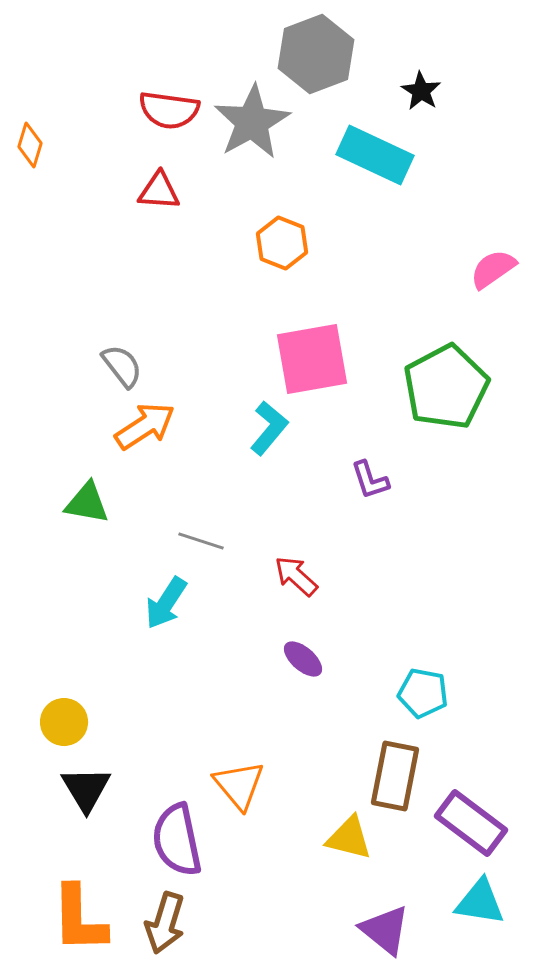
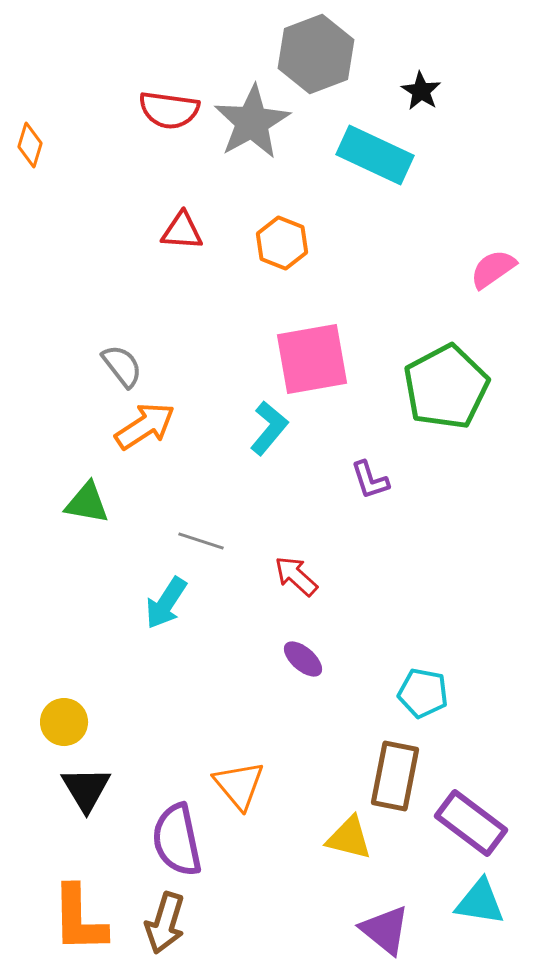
red triangle: moved 23 px right, 40 px down
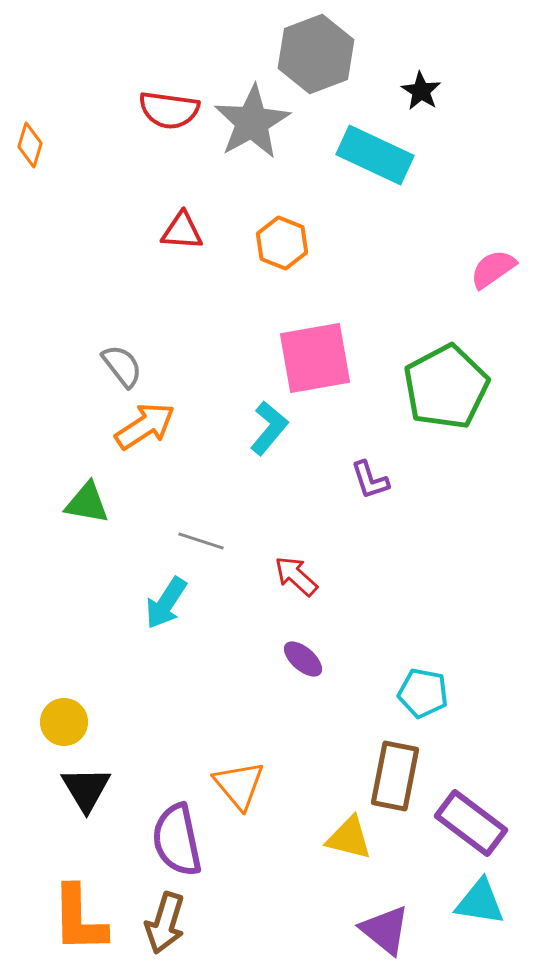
pink square: moved 3 px right, 1 px up
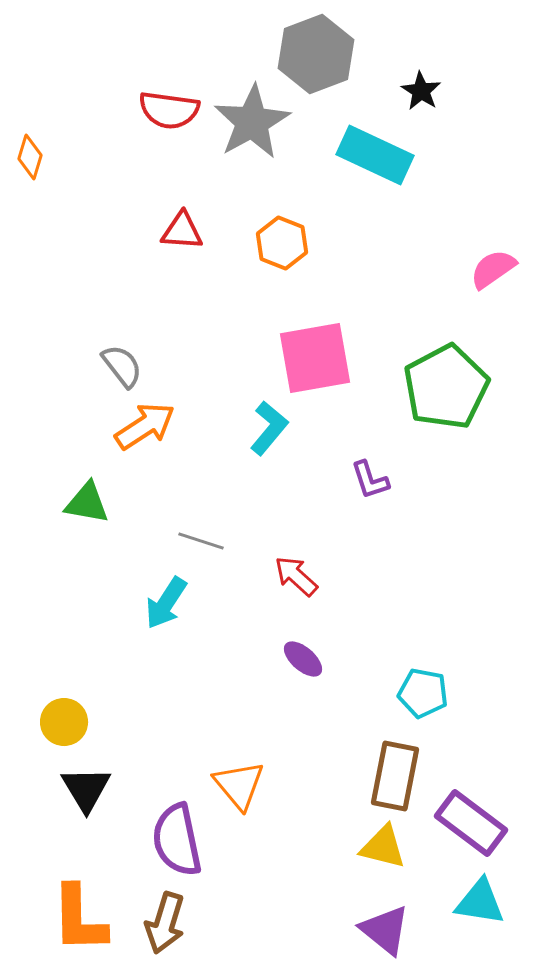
orange diamond: moved 12 px down
yellow triangle: moved 34 px right, 9 px down
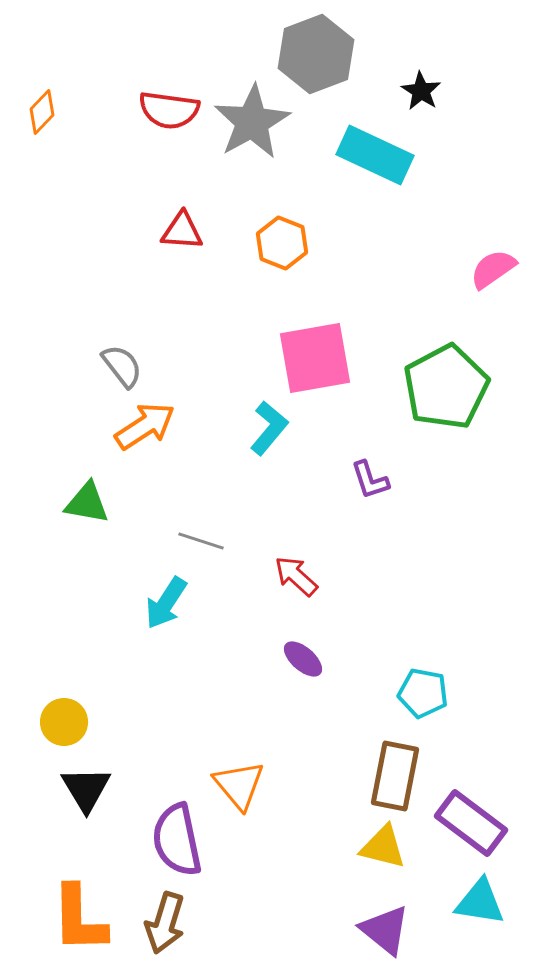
orange diamond: moved 12 px right, 45 px up; rotated 27 degrees clockwise
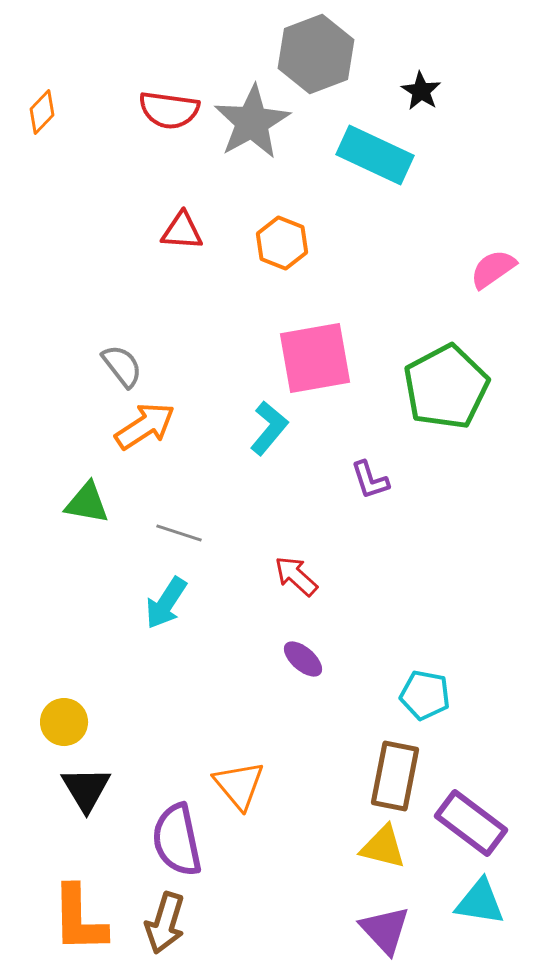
gray line: moved 22 px left, 8 px up
cyan pentagon: moved 2 px right, 2 px down
purple triangle: rotated 8 degrees clockwise
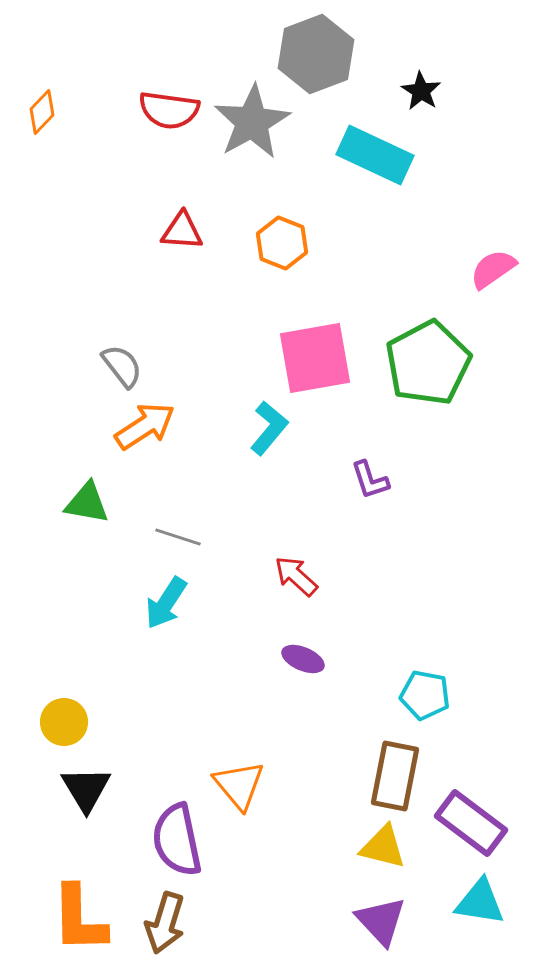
green pentagon: moved 18 px left, 24 px up
gray line: moved 1 px left, 4 px down
purple ellipse: rotated 18 degrees counterclockwise
purple triangle: moved 4 px left, 9 px up
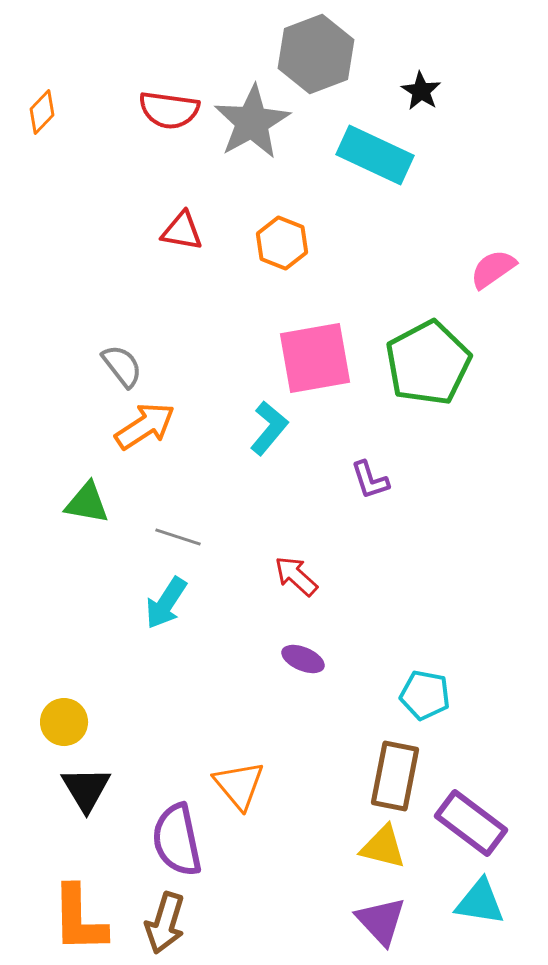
red triangle: rotated 6 degrees clockwise
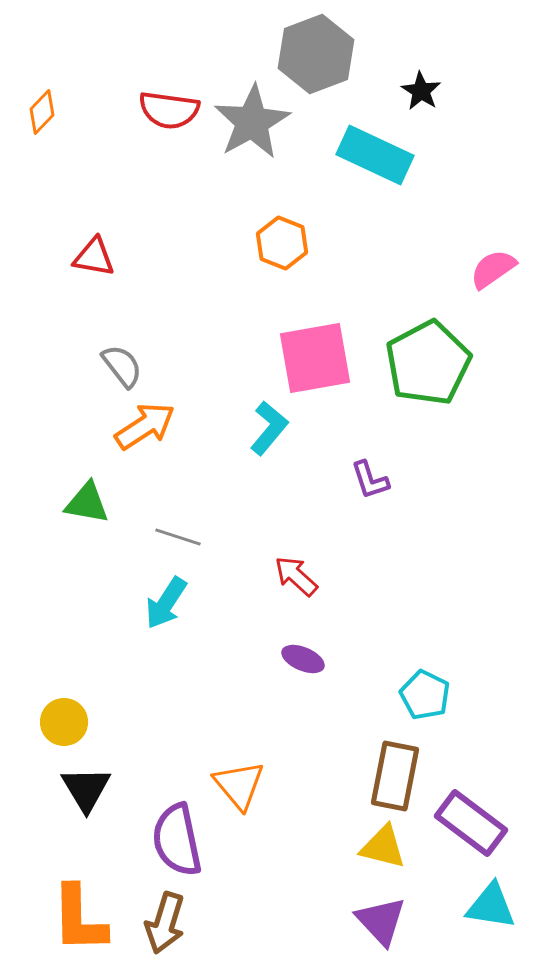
red triangle: moved 88 px left, 26 px down
cyan pentagon: rotated 15 degrees clockwise
cyan triangle: moved 11 px right, 4 px down
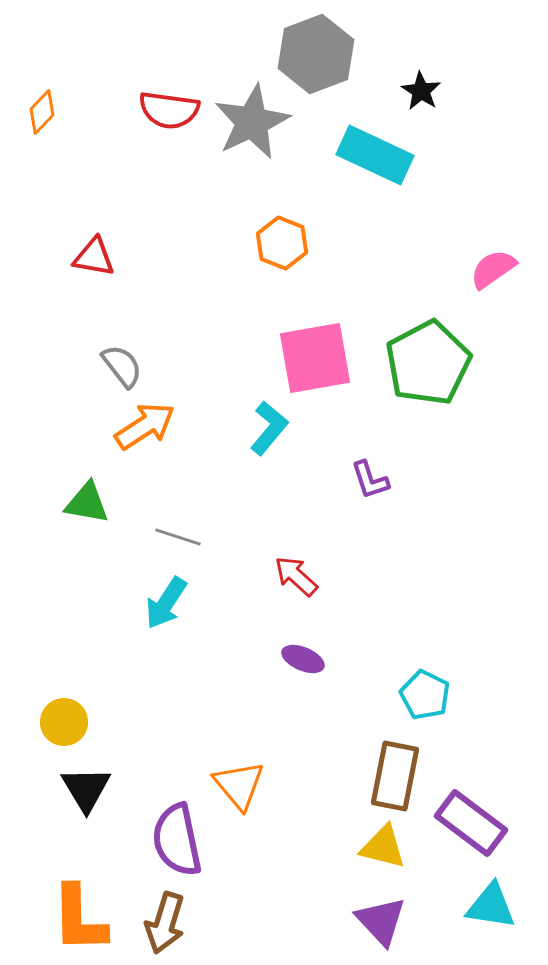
gray star: rotated 4 degrees clockwise
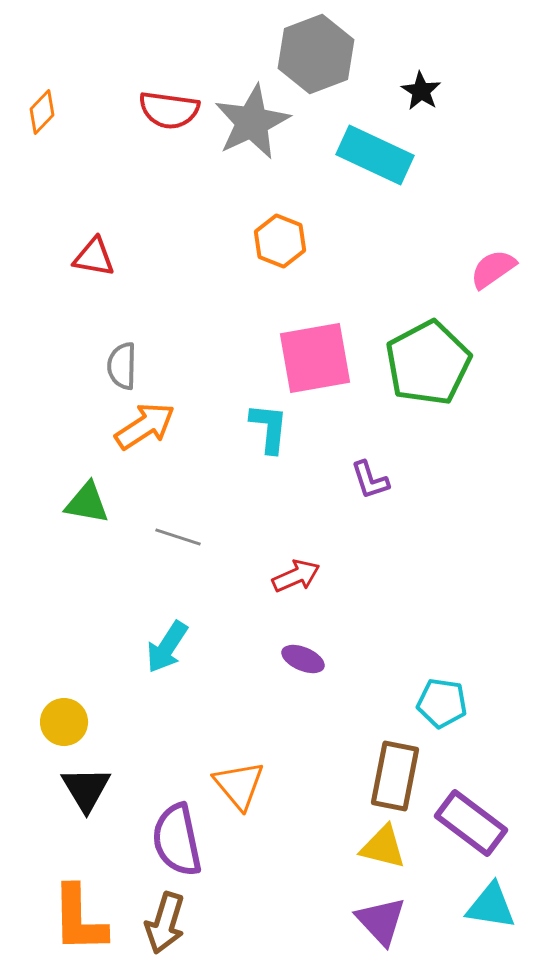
orange hexagon: moved 2 px left, 2 px up
gray semicircle: rotated 141 degrees counterclockwise
cyan L-shape: rotated 34 degrees counterclockwise
red arrow: rotated 114 degrees clockwise
cyan arrow: moved 1 px right, 44 px down
cyan pentagon: moved 17 px right, 8 px down; rotated 18 degrees counterclockwise
